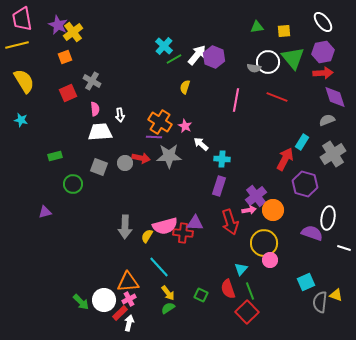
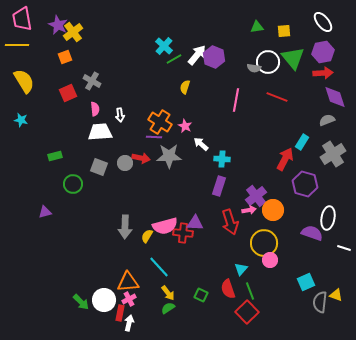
yellow line at (17, 45): rotated 15 degrees clockwise
red rectangle at (120, 313): rotated 35 degrees counterclockwise
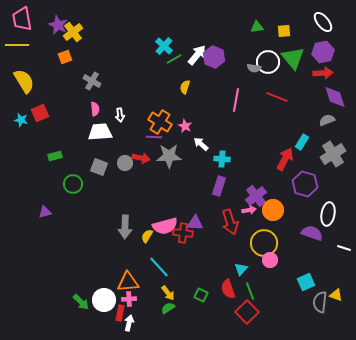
red square at (68, 93): moved 28 px left, 20 px down
white ellipse at (328, 218): moved 4 px up
pink cross at (129, 299): rotated 24 degrees clockwise
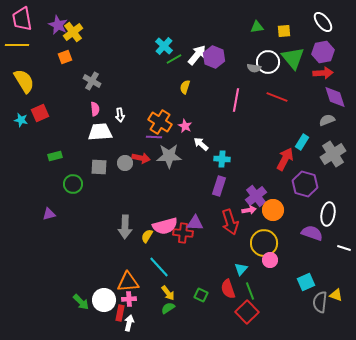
gray square at (99, 167): rotated 18 degrees counterclockwise
purple triangle at (45, 212): moved 4 px right, 2 px down
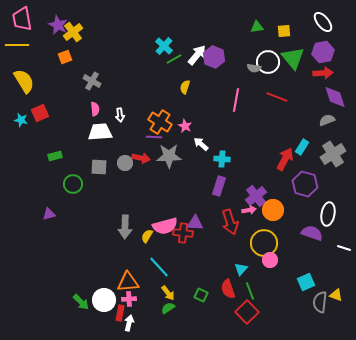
cyan rectangle at (302, 142): moved 5 px down
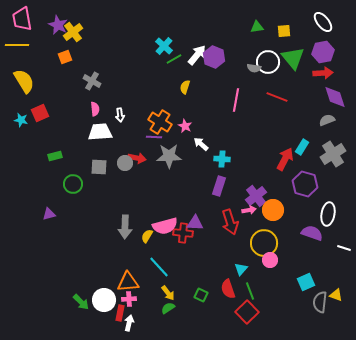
red arrow at (141, 158): moved 4 px left
